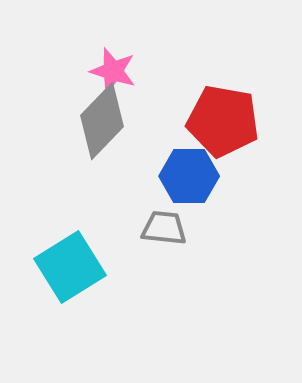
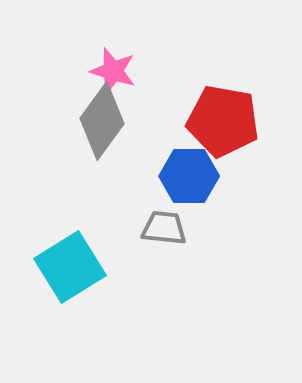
gray diamond: rotated 8 degrees counterclockwise
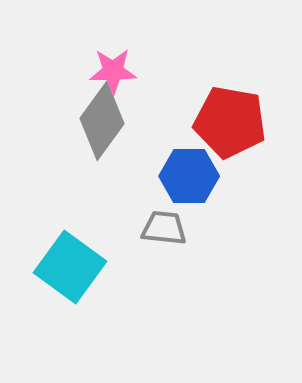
pink star: rotated 18 degrees counterclockwise
red pentagon: moved 7 px right, 1 px down
cyan square: rotated 22 degrees counterclockwise
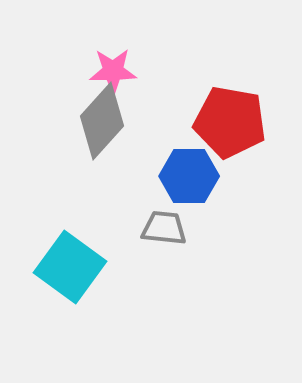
gray diamond: rotated 6 degrees clockwise
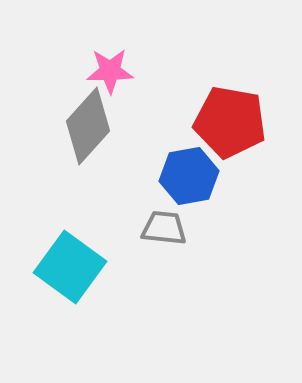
pink star: moved 3 px left
gray diamond: moved 14 px left, 5 px down
blue hexagon: rotated 10 degrees counterclockwise
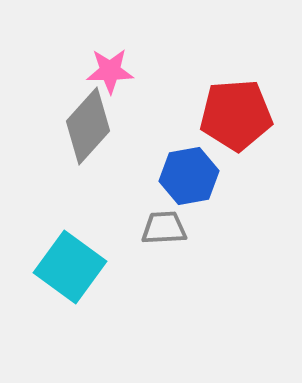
red pentagon: moved 6 px right, 7 px up; rotated 14 degrees counterclockwise
gray trapezoid: rotated 9 degrees counterclockwise
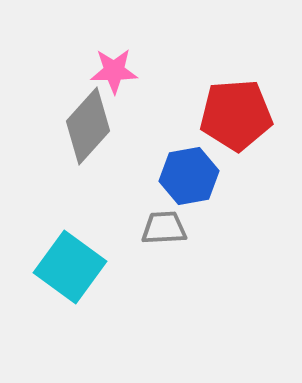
pink star: moved 4 px right
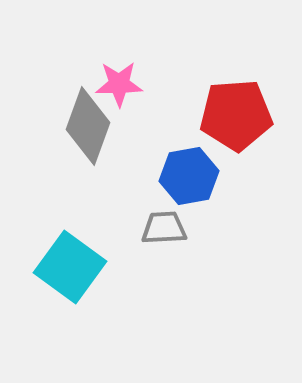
pink star: moved 5 px right, 13 px down
gray diamond: rotated 22 degrees counterclockwise
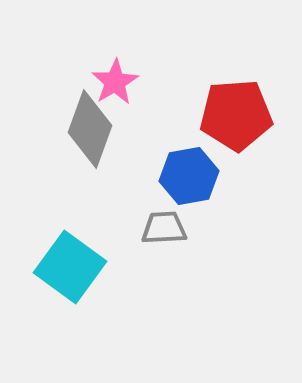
pink star: moved 4 px left, 2 px up; rotated 30 degrees counterclockwise
gray diamond: moved 2 px right, 3 px down
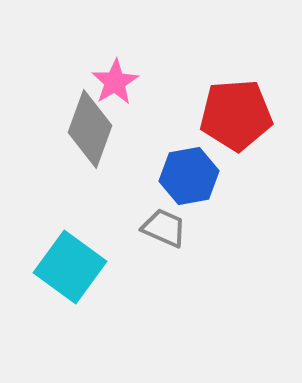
gray trapezoid: rotated 27 degrees clockwise
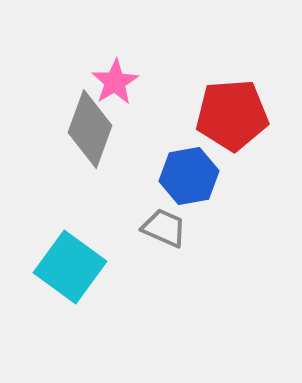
red pentagon: moved 4 px left
